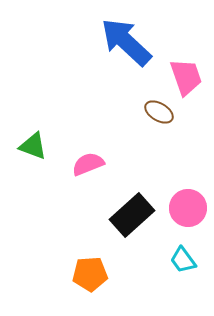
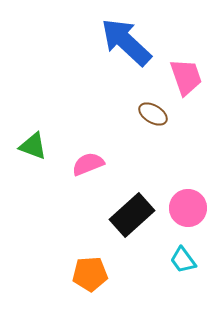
brown ellipse: moved 6 px left, 2 px down
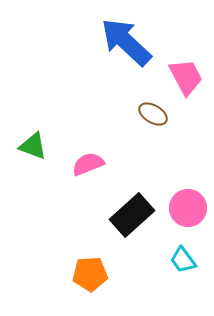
pink trapezoid: rotated 9 degrees counterclockwise
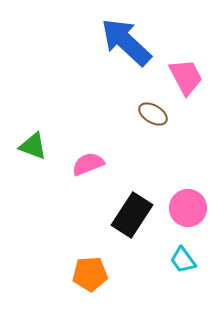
black rectangle: rotated 15 degrees counterclockwise
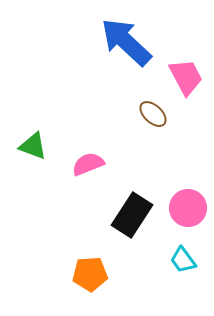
brown ellipse: rotated 12 degrees clockwise
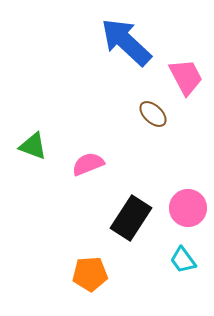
black rectangle: moved 1 px left, 3 px down
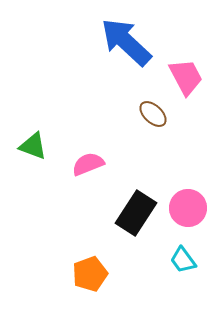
black rectangle: moved 5 px right, 5 px up
orange pentagon: rotated 16 degrees counterclockwise
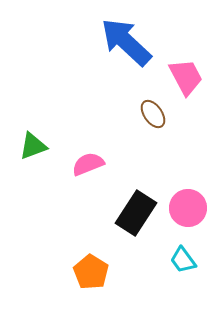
brown ellipse: rotated 12 degrees clockwise
green triangle: rotated 40 degrees counterclockwise
orange pentagon: moved 1 px right, 2 px up; rotated 20 degrees counterclockwise
